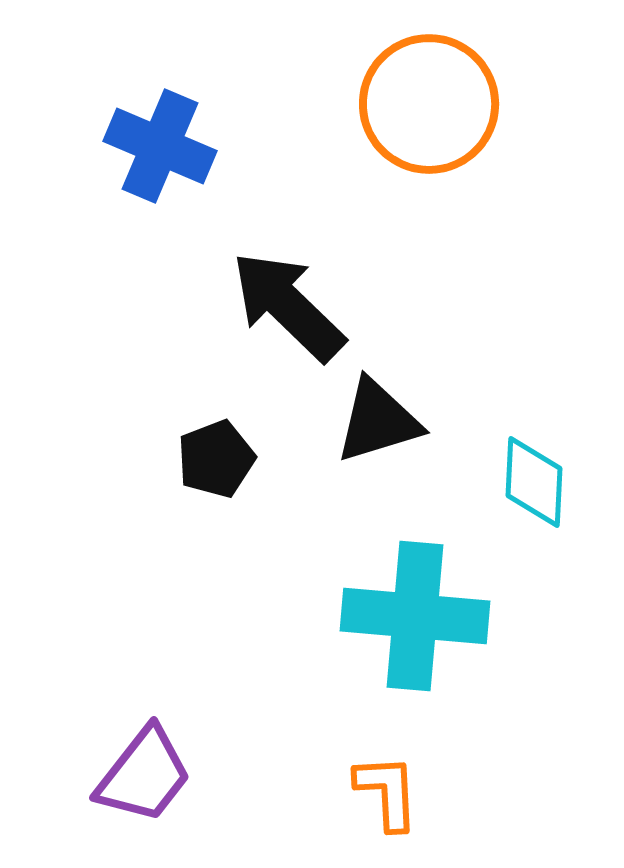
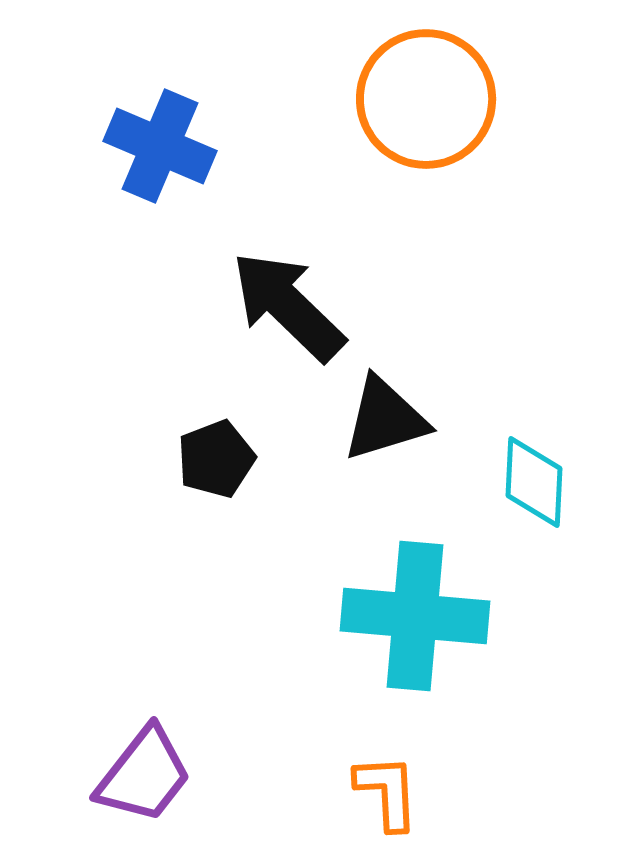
orange circle: moved 3 px left, 5 px up
black triangle: moved 7 px right, 2 px up
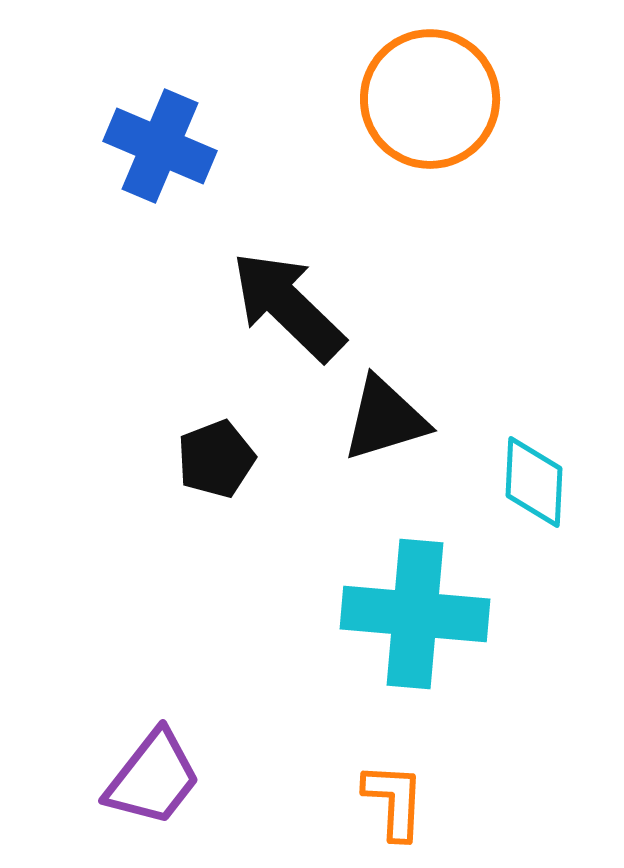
orange circle: moved 4 px right
cyan cross: moved 2 px up
purple trapezoid: moved 9 px right, 3 px down
orange L-shape: moved 7 px right, 9 px down; rotated 6 degrees clockwise
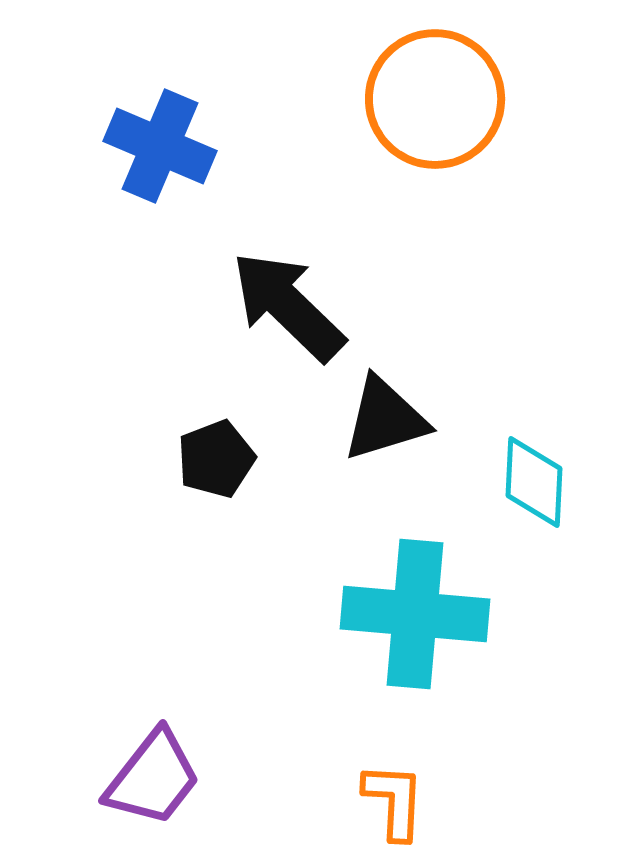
orange circle: moved 5 px right
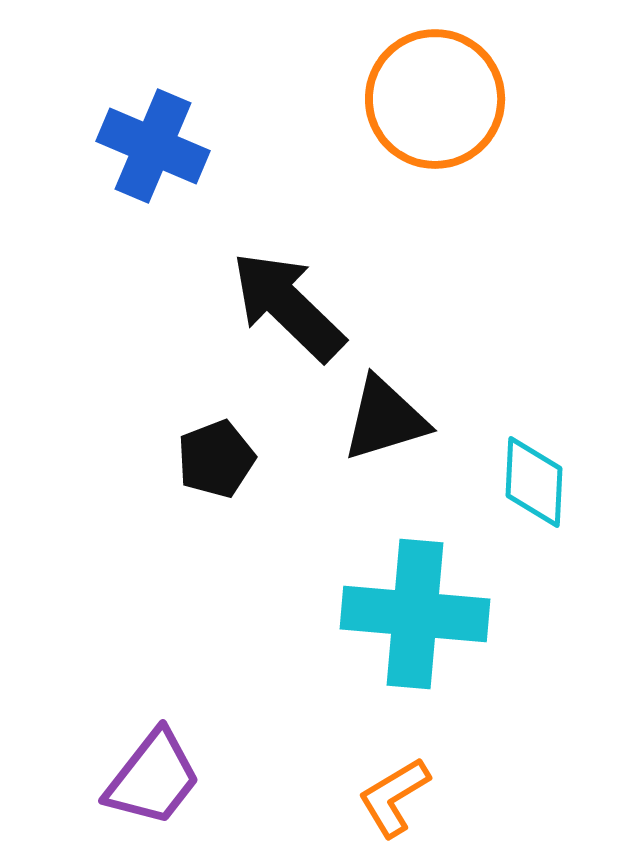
blue cross: moved 7 px left
orange L-shape: moved 4 px up; rotated 124 degrees counterclockwise
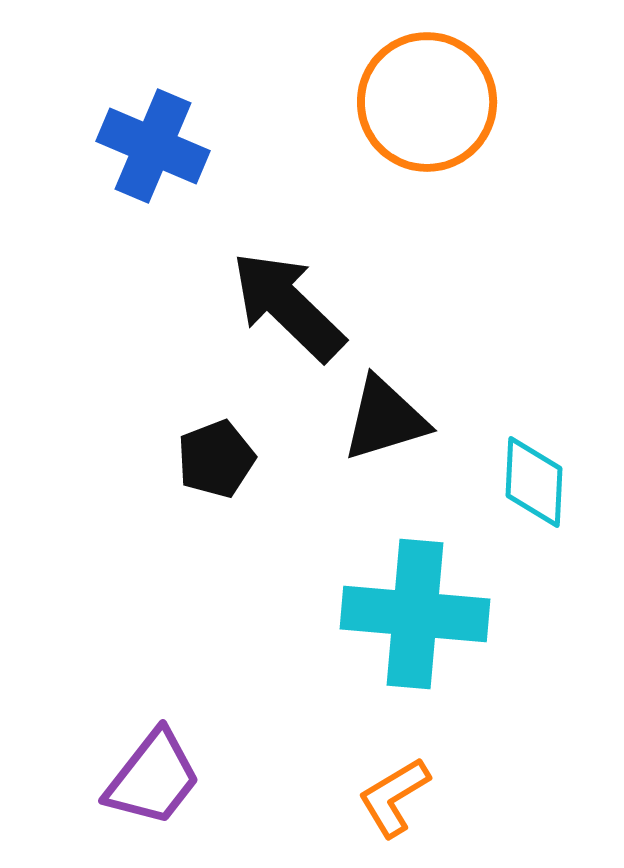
orange circle: moved 8 px left, 3 px down
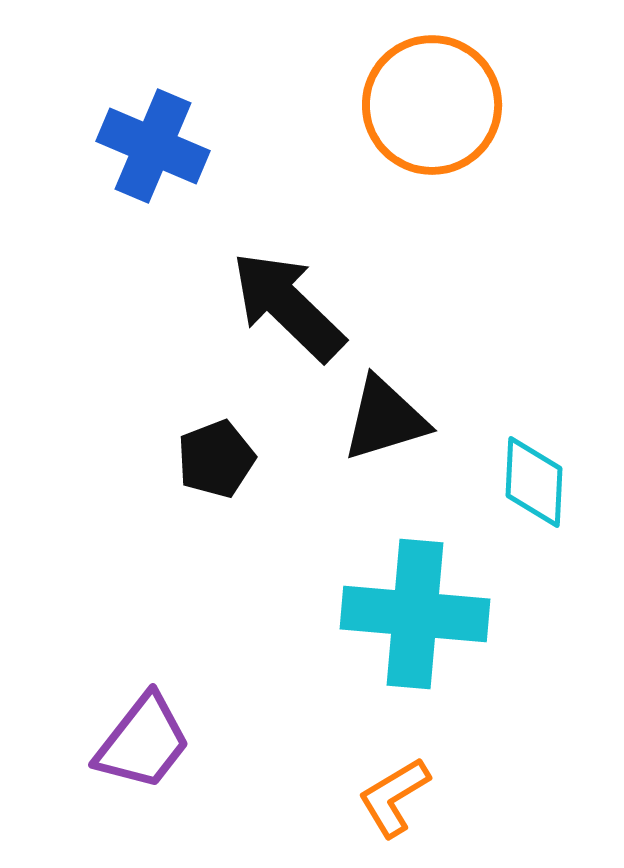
orange circle: moved 5 px right, 3 px down
purple trapezoid: moved 10 px left, 36 px up
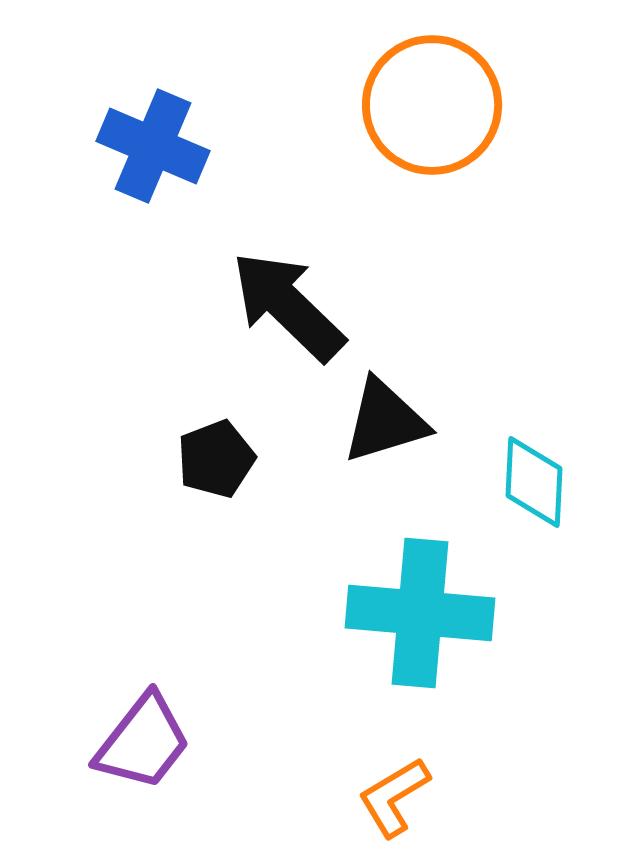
black triangle: moved 2 px down
cyan cross: moved 5 px right, 1 px up
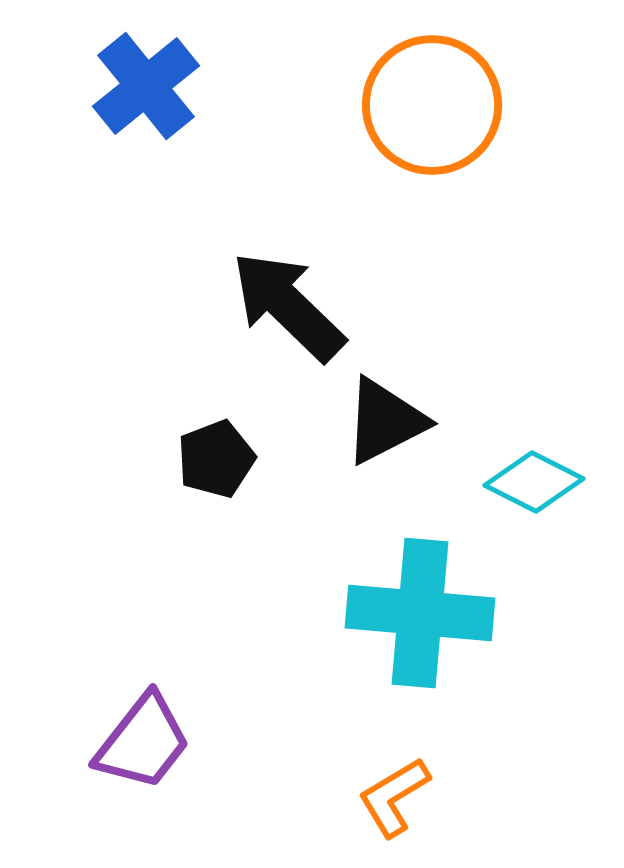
blue cross: moved 7 px left, 60 px up; rotated 28 degrees clockwise
black triangle: rotated 10 degrees counterclockwise
cyan diamond: rotated 66 degrees counterclockwise
